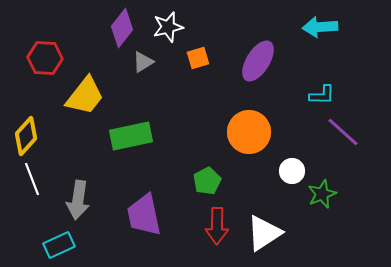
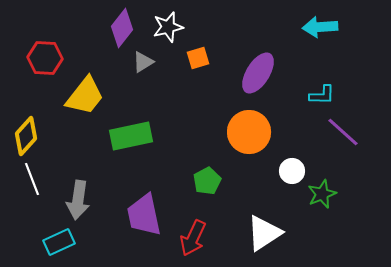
purple ellipse: moved 12 px down
red arrow: moved 24 px left, 12 px down; rotated 24 degrees clockwise
cyan rectangle: moved 3 px up
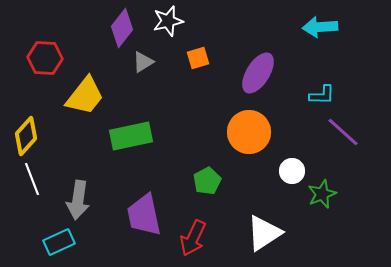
white star: moved 6 px up
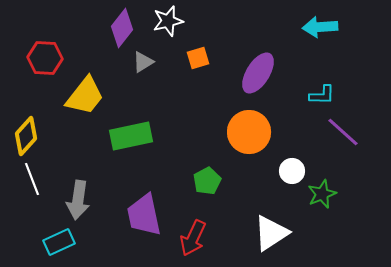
white triangle: moved 7 px right
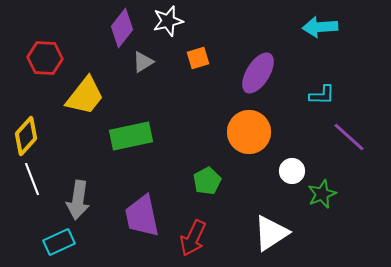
purple line: moved 6 px right, 5 px down
purple trapezoid: moved 2 px left, 1 px down
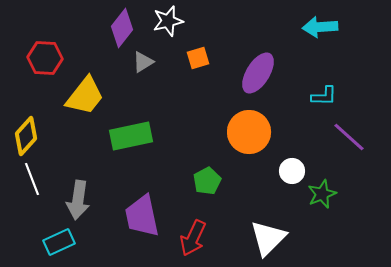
cyan L-shape: moved 2 px right, 1 px down
white triangle: moved 3 px left, 5 px down; rotated 12 degrees counterclockwise
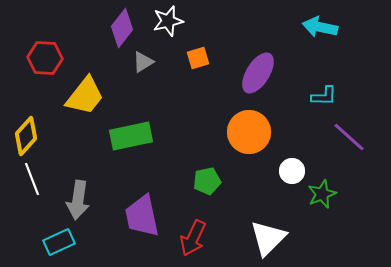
cyan arrow: rotated 16 degrees clockwise
green pentagon: rotated 16 degrees clockwise
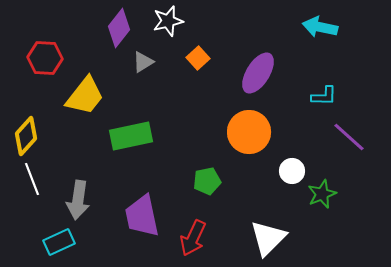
purple diamond: moved 3 px left
orange square: rotated 25 degrees counterclockwise
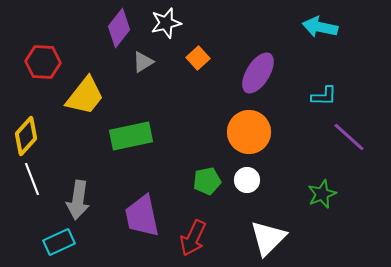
white star: moved 2 px left, 2 px down
red hexagon: moved 2 px left, 4 px down
white circle: moved 45 px left, 9 px down
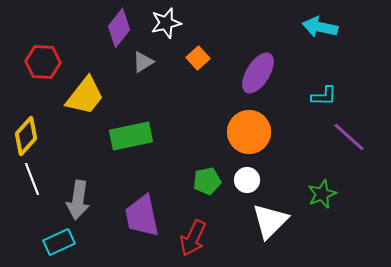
white triangle: moved 2 px right, 17 px up
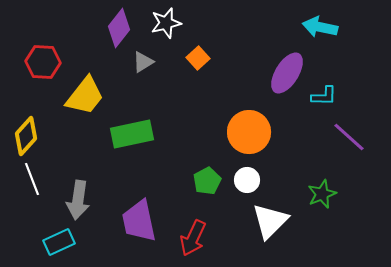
purple ellipse: moved 29 px right
green rectangle: moved 1 px right, 2 px up
green pentagon: rotated 16 degrees counterclockwise
purple trapezoid: moved 3 px left, 5 px down
